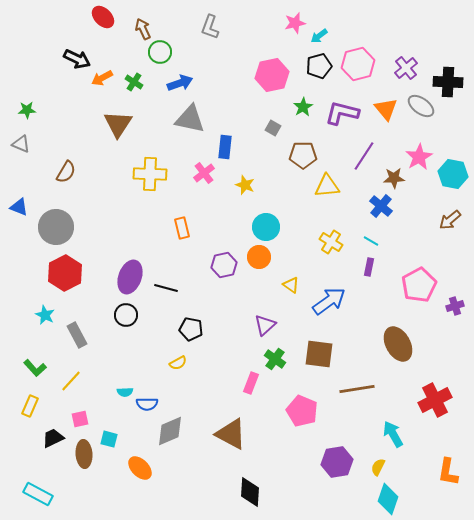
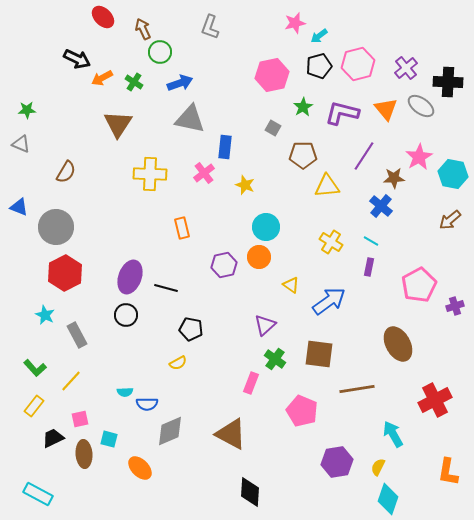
yellow rectangle at (30, 406): moved 4 px right; rotated 15 degrees clockwise
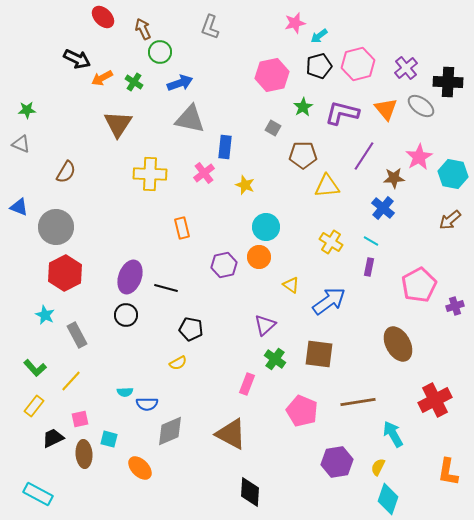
blue cross at (381, 206): moved 2 px right, 2 px down
pink rectangle at (251, 383): moved 4 px left, 1 px down
brown line at (357, 389): moved 1 px right, 13 px down
